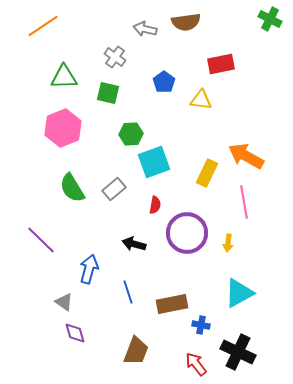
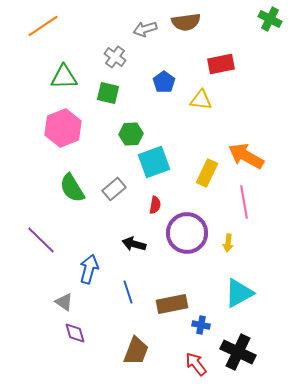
gray arrow: rotated 30 degrees counterclockwise
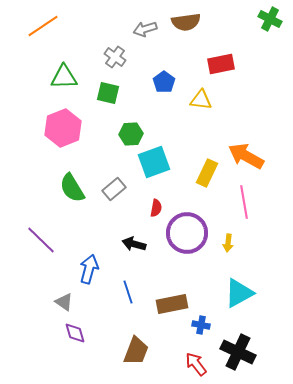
red semicircle: moved 1 px right, 3 px down
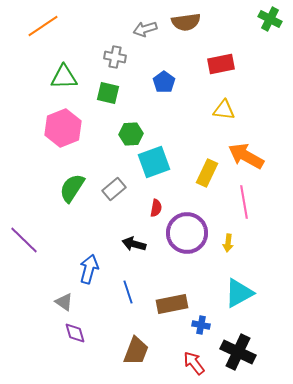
gray cross: rotated 25 degrees counterclockwise
yellow triangle: moved 23 px right, 10 px down
green semicircle: rotated 64 degrees clockwise
purple line: moved 17 px left
red arrow: moved 2 px left, 1 px up
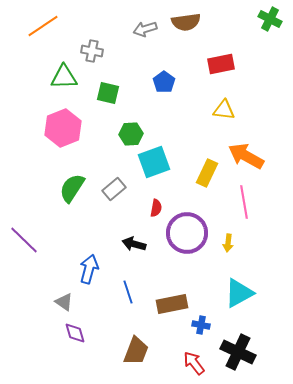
gray cross: moved 23 px left, 6 px up
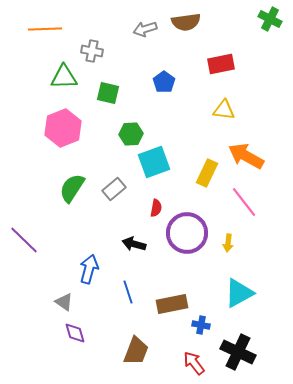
orange line: moved 2 px right, 3 px down; rotated 32 degrees clockwise
pink line: rotated 28 degrees counterclockwise
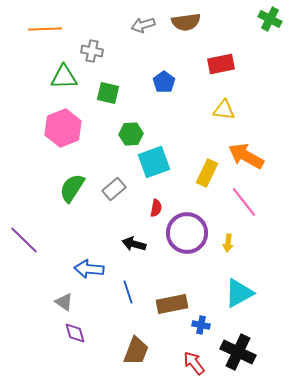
gray arrow: moved 2 px left, 4 px up
blue arrow: rotated 100 degrees counterclockwise
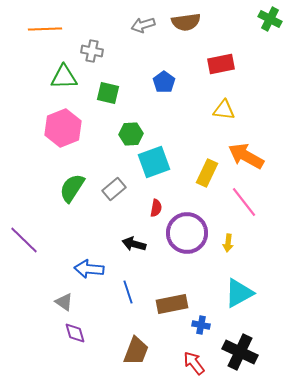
black cross: moved 2 px right
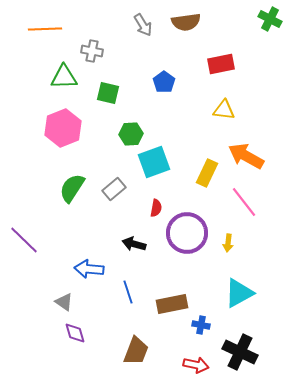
gray arrow: rotated 105 degrees counterclockwise
red arrow: moved 2 px right, 2 px down; rotated 140 degrees clockwise
